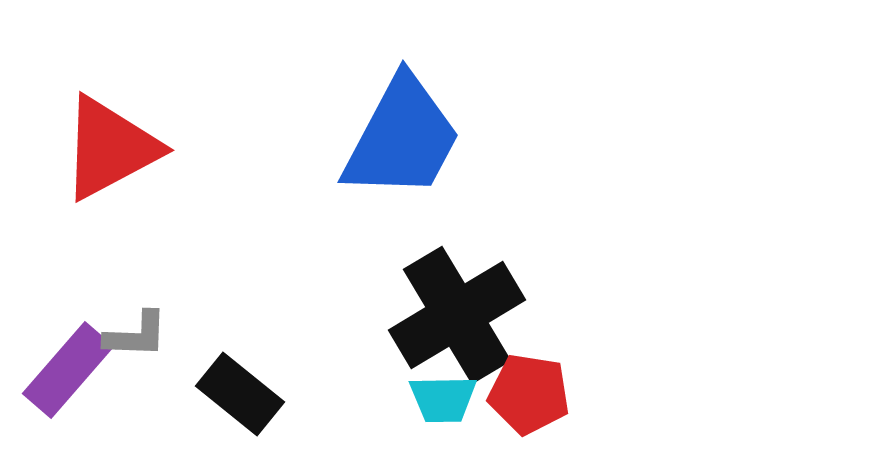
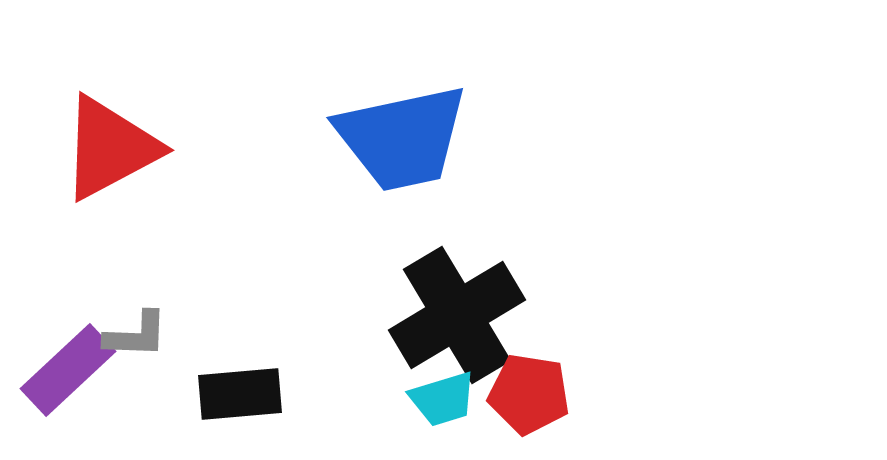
blue trapezoid: rotated 50 degrees clockwise
purple rectangle: rotated 6 degrees clockwise
black rectangle: rotated 44 degrees counterclockwise
cyan trapezoid: rotated 16 degrees counterclockwise
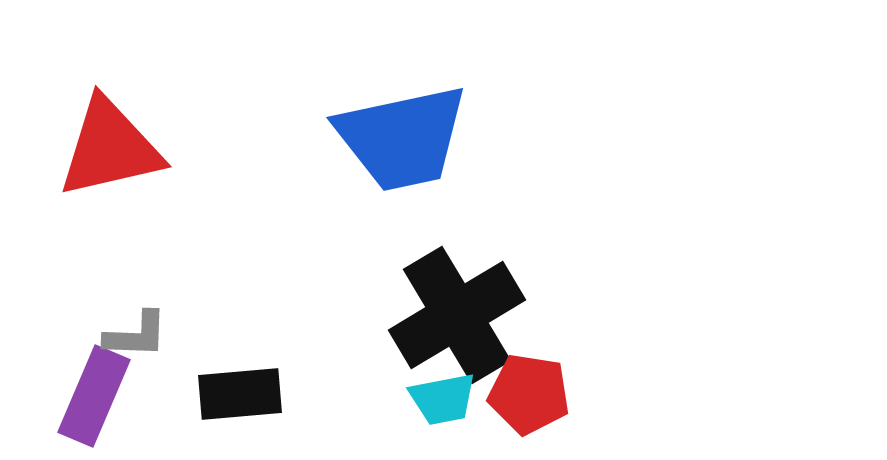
red triangle: rotated 15 degrees clockwise
purple rectangle: moved 26 px right, 26 px down; rotated 24 degrees counterclockwise
cyan trapezoid: rotated 6 degrees clockwise
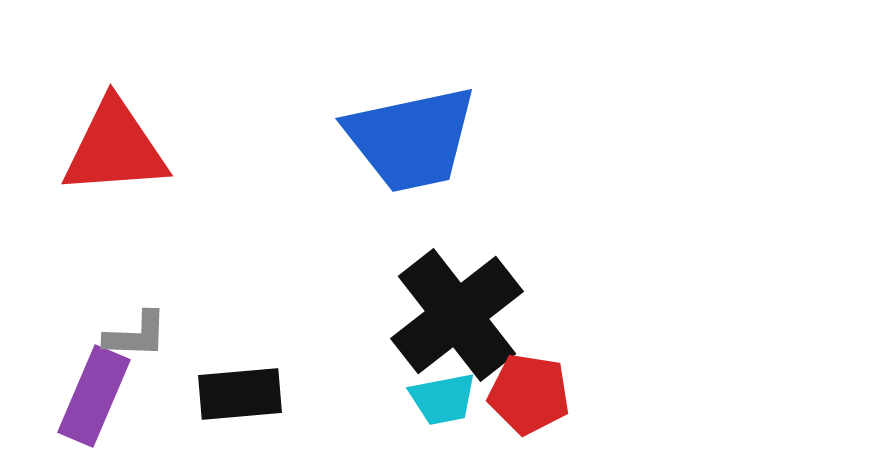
blue trapezoid: moved 9 px right, 1 px down
red triangle: moved 5 px right; rotated 9 degrees clockwise
black cross: rotated 7 degrees counterclockwise
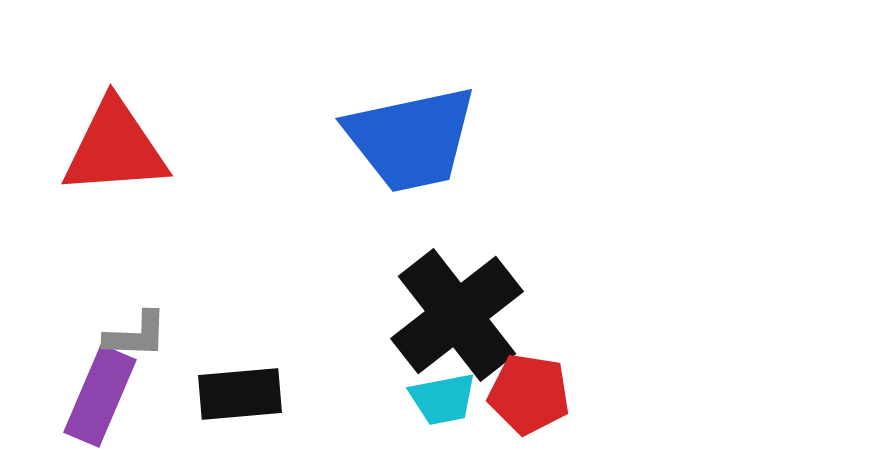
purple rectangle: moved 6 px right
